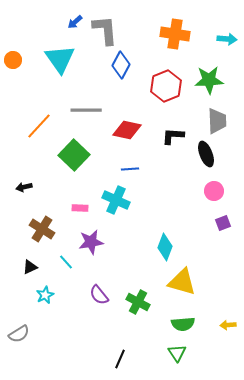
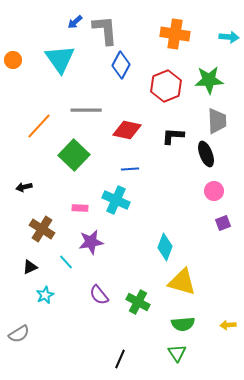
cyan arrow: moved 2 px right, 2 px up
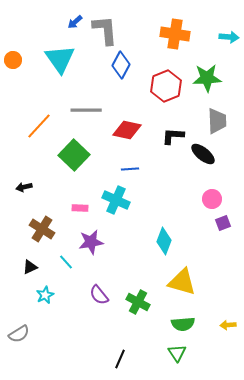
green star: moved 2 px left, 2 px up
black ellipse: moved 3 px left; rotated 30 degrees counterclockwise
pink circle: moved 2 px left, 8 px down
cyan diamond: moved 1 px left, 6 px up
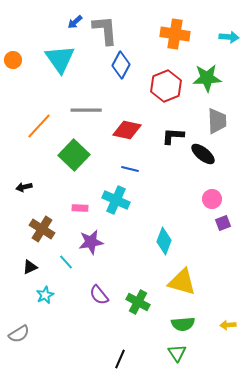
blue line: rotated 18 degrees clockwise
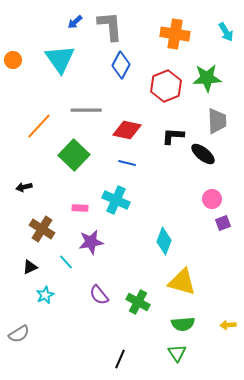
gray L-shape: moved 5 px right, 4 px up
cyan arrow: moved 3 px left, 5 px up; rotated 54 degrees clockwise
blue line: moved 3 px left, 6 px up
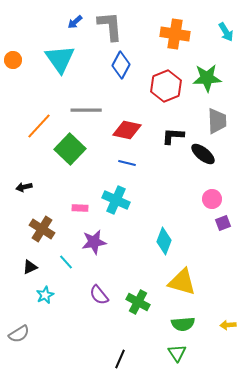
green square: moved 4 px left, 6 px up
purple star: moved 3 px right
